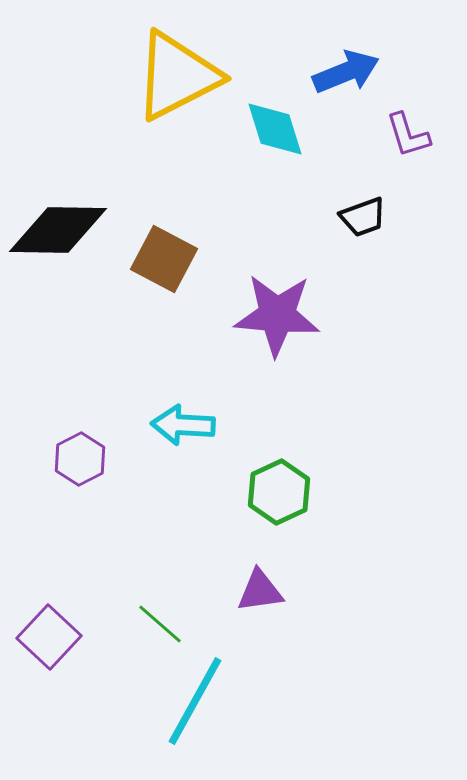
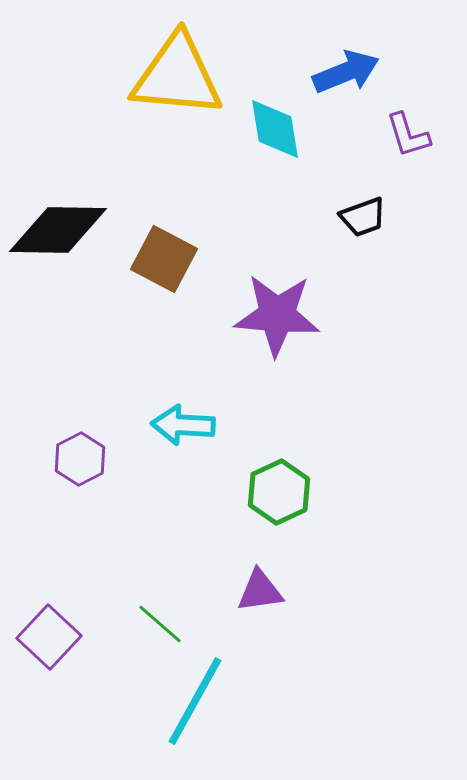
yellow triangle: rotated 32 degrees clockwise
cyan diamond: rotated 8 degrees clockwise
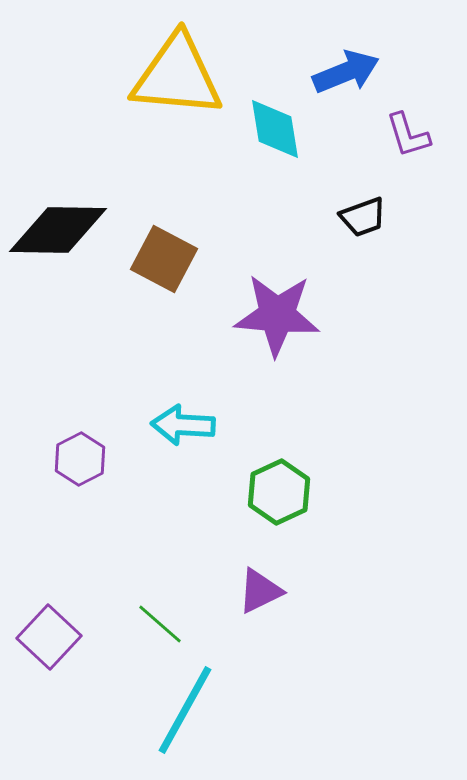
purple triangle: rotated 18 degrees counterclockwise
cyan line: moved 10 px left, 9 px down
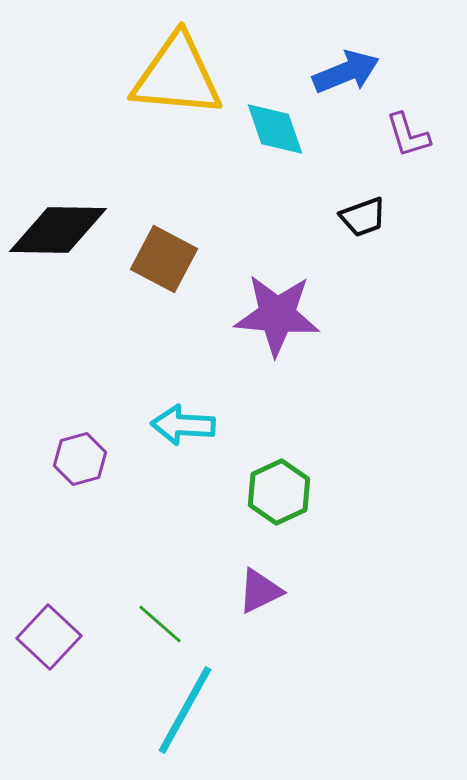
cyan diamond: rotated 10 degrees counterclockwise
purple hexagon: rotated 12 degrees clockwise
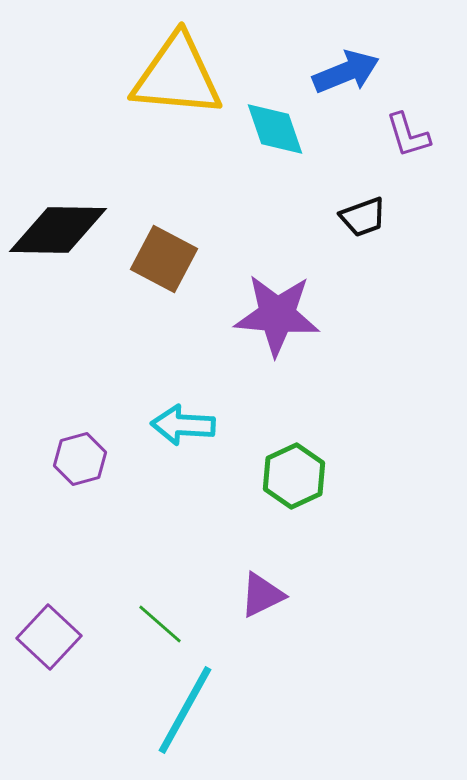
green hexagon: moved 15 px right, 16 px up
purple triangle: moved 2 px right, 4 px down
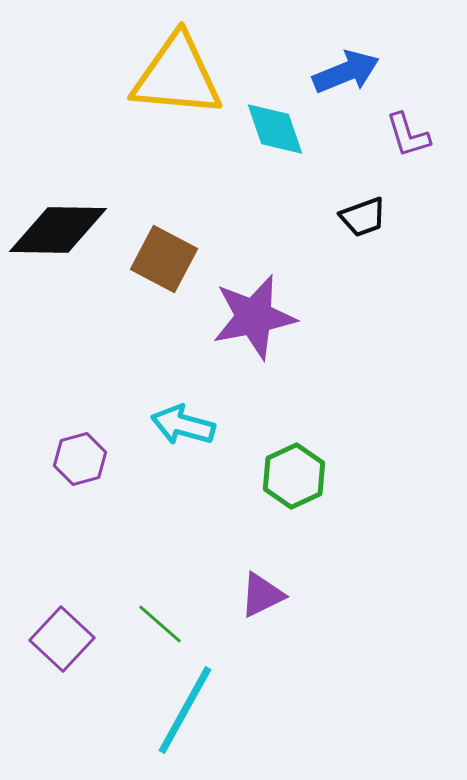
purple star: moved 23 px left, 2 px down; rotated 16 degrees counterclockwise
cyan arrow: rotated 12 degrees clockwise
purple square: moved 13 px right, 2 px down
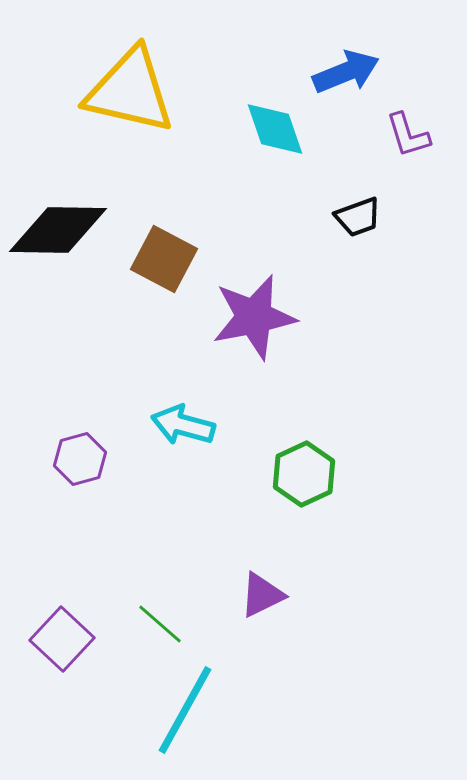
yellow triangle: moved 47 px left, 15 px down; rotated 8 degrees clockwise
black trapezoid: moved 5 px left
green hexagon: moved 10 px right, 2 px up
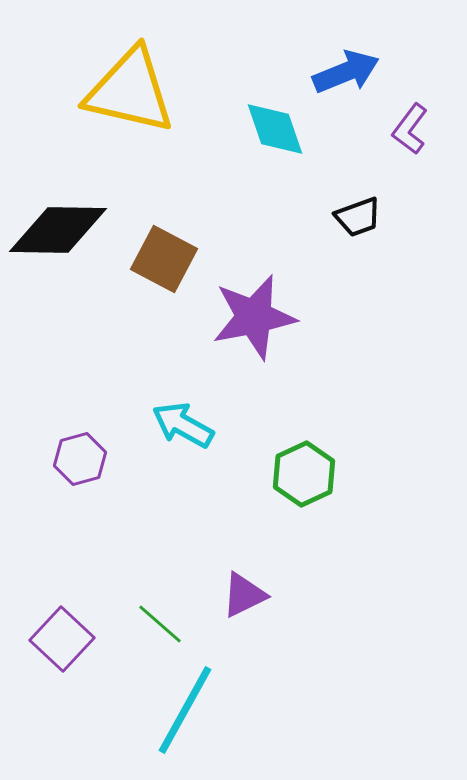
purple L-shape: moved 2 px right, 6 px up; rotated 54 degrees clockwise
cyan arrow: rotated 14 degrees clockwise
purple triangle: moved 18 px left
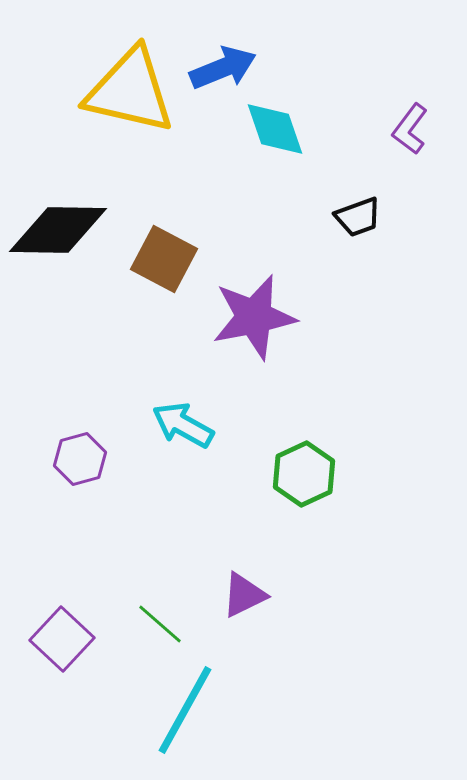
blue arrow: moved 123 px left, 4 px up
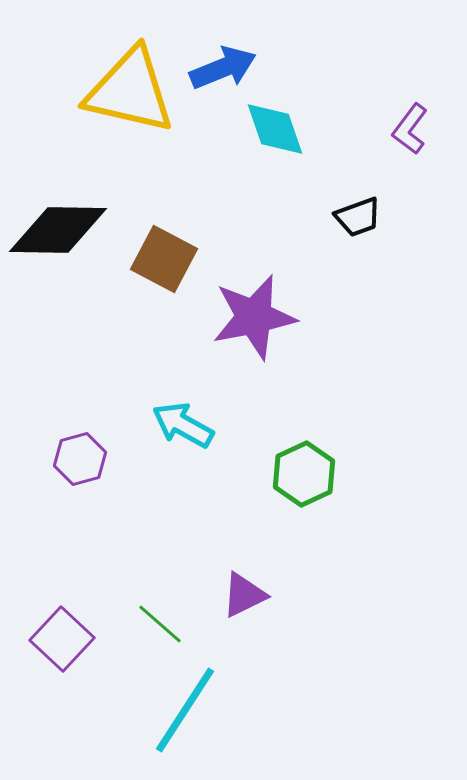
cyan line: rotated 4 degrees clockwise
